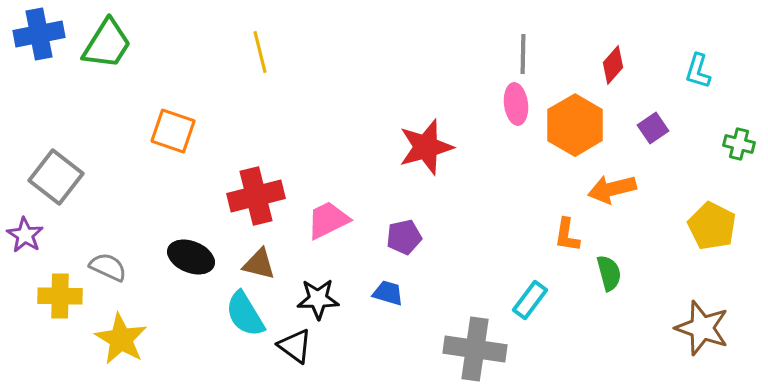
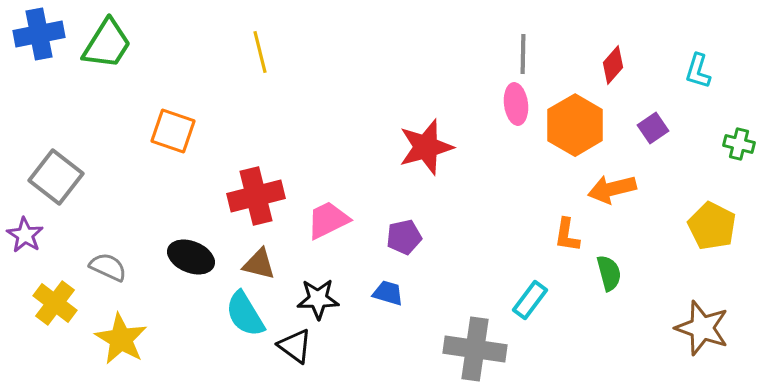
yellow cross: moved 5 px left, 7 px down; rotated 36 degrees clockwise
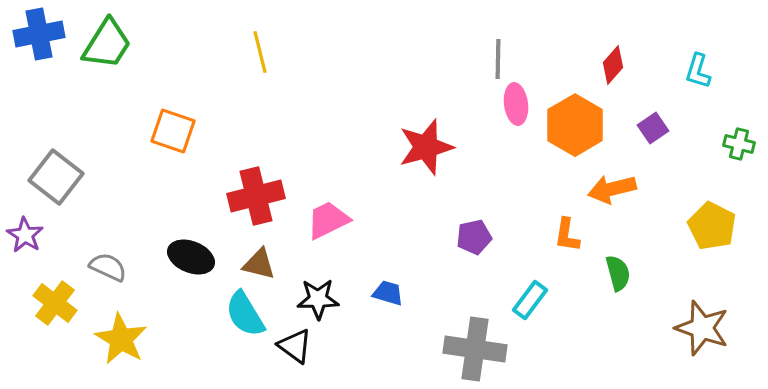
gray line: moved 25 px left, 5 px down
purple pentagon: moved 70 px right
green semicircle: moved 9 px right
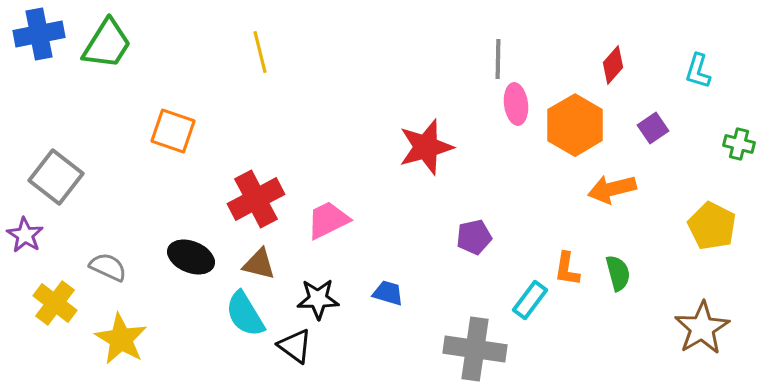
red cross: moved 3 px down; rotated 14 degrees counterclockwise
orange L-shape: moved 34 px down
brown star: rotated 22 degrees clockwise
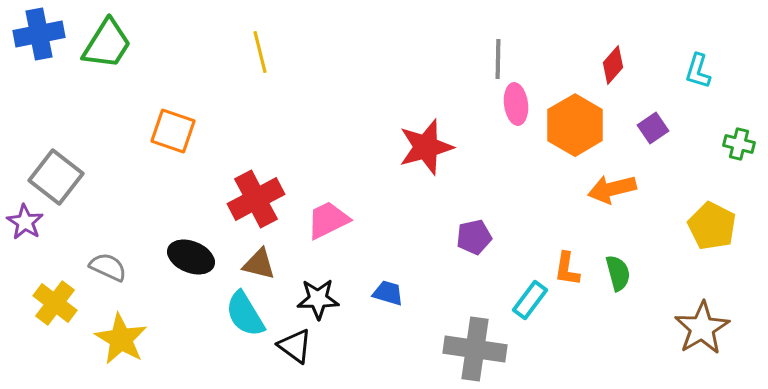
purple star: moved 13 px up
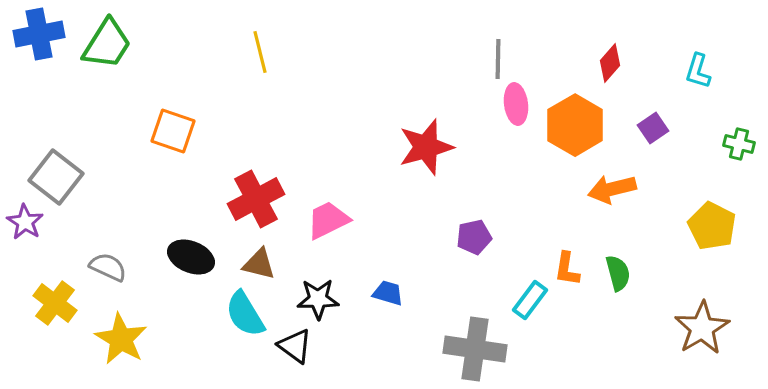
red diamond: moved 3 px left, 2 px up
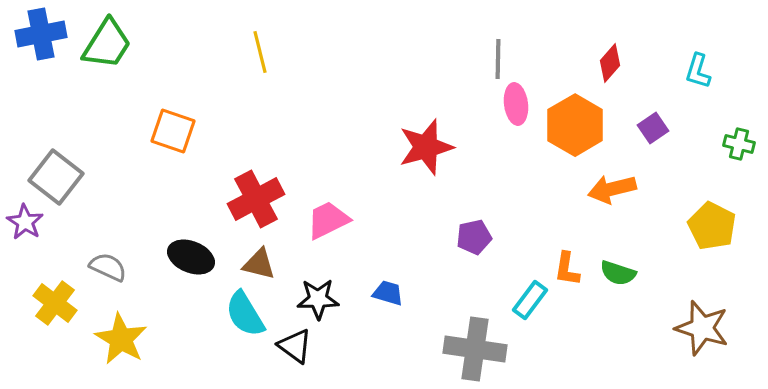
blue cross: moved 2 px right
green semicircle: rotated 123 degrees clockwise
brown star: rotated 24 degrees counterclockwise
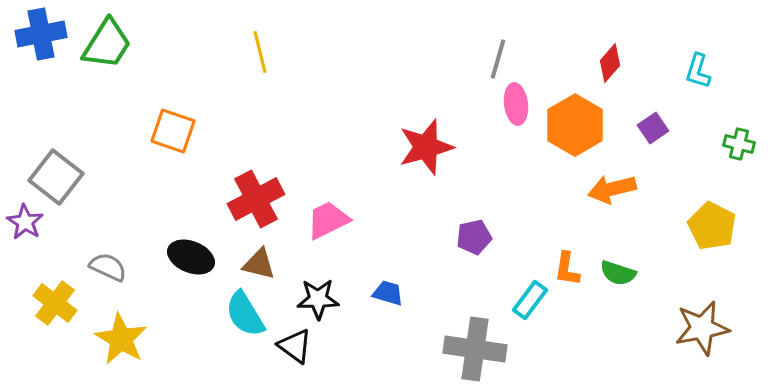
gray line: rotated 15 degrees clockwise
brown star: rotated 28 degrees counterclockwise
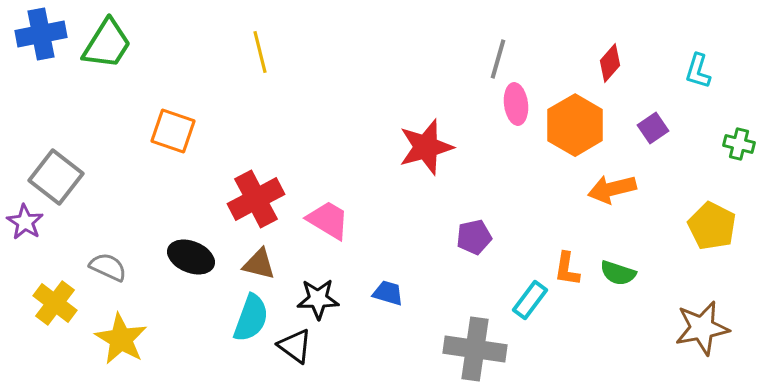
pink trapezoid: rotated 57 degrees clockwise
cyan semicircle: moved 6 px right, 4 px down; rotated 129 degrees counterclockwise
